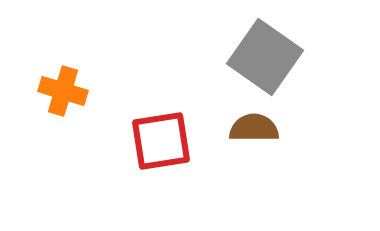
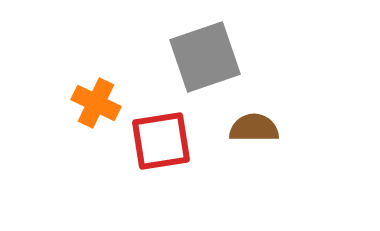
gray square: moved 60 px left; rotated 36 degrees clockwise
orange cross: moved 33 px right, 12 px down; rotated 9 degrees clockwise
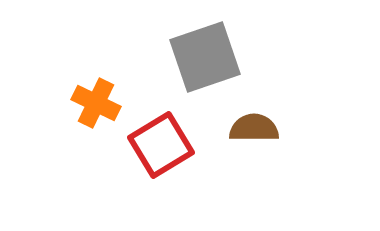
red square: moved 4 px down; rotated 22 degrees counterclockwise
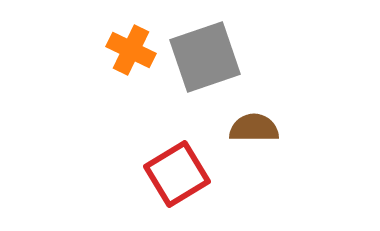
orange cross: moved 35 px right, 53 px up
red square: moved 16 px right, 29 px down
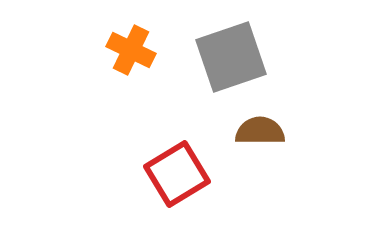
gray square: moved 26 px right
brown semicircle: moved 6 px right, 3 px down
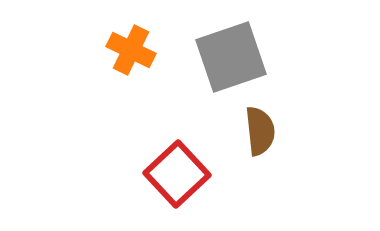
brown semicircle: rotated 84 degrees clockwise
red square: rotated 12 degrees counterclockwise
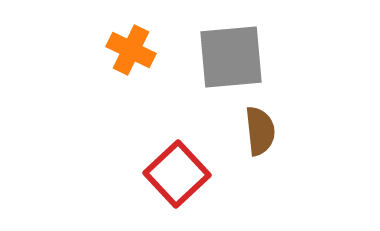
gray square: rotated 14 degrees clockwise
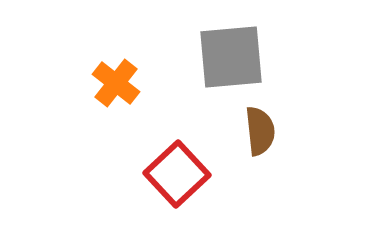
orange cross: moved 15 px left, 33 px down; rotated 12 degrees clockwise
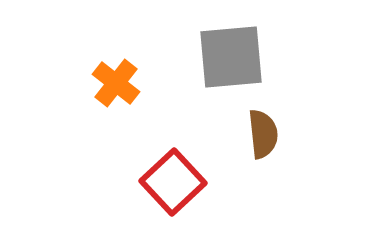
brown semicircle: moved 3 px right, 3 px down
red square: moved 4 px left, 8 px down
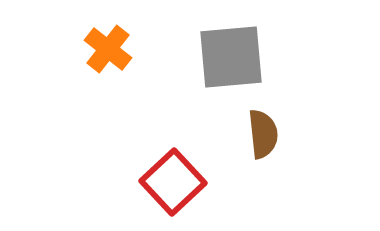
orange cross: moved 8 px left, 34 px up
